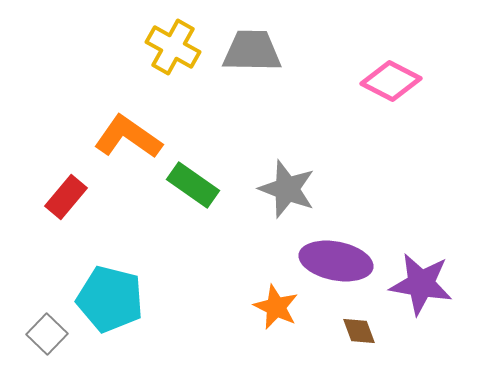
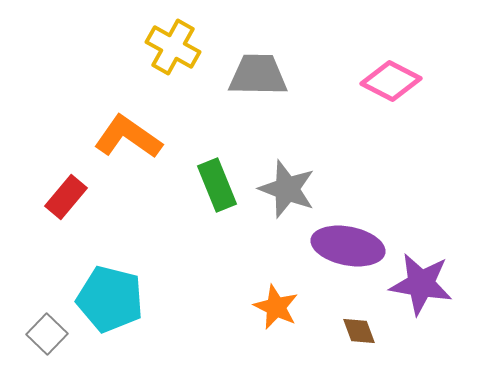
gray trapezoid: moved 6 px right, 24 px down
green rectangle: moved 24 px right; rotated 33 degrees clockwise
purple ellipse: moved 12 px right, 15 px up
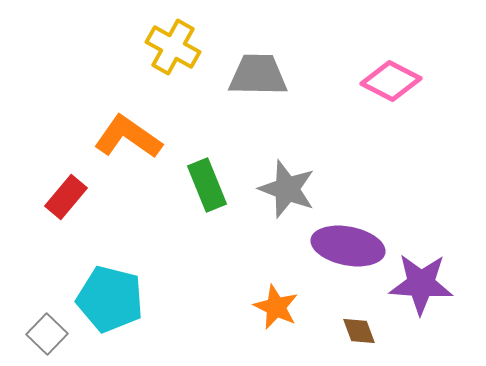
green rectangle: moved 10 px left
purple star: rotated 6 degrees counterclockwise
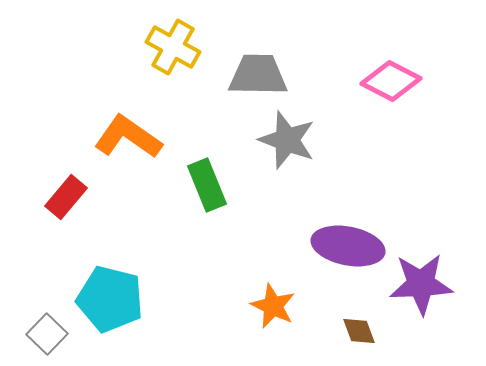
gray star: moved 49 px up
purple star: rotated 6 degrees counterclockwise
orange star: moved 3 px left, 1 px up
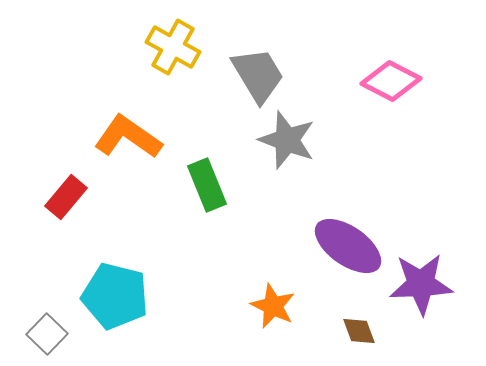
gray trapezoid: rotated 58 degrees clockwise
purple ellipse: rotated 24 degrees clockwise
cyan pentagon: moved 5 px right, 3 px up
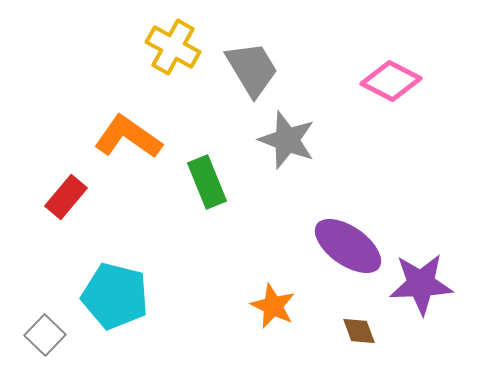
gray trapezoid: moved 6 px left, 6 px up
green rectangle: moved 3 px up
gray square: moved 2 px left, 1 px down
